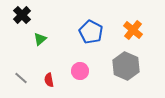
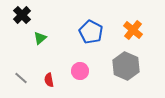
green triangle: moved 1 px up
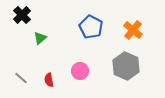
blue pentagon: moved 5 px up
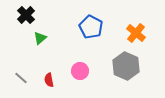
black cross: moved 4 px right
orange cross: moved 3 px right, 3 px down
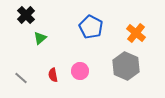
red semicircle: moved 4 px right, 5 px up
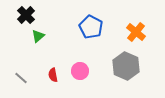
orange cross: moved 1 px up
green triangle: moved 2 px left, 2 px up
